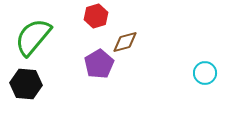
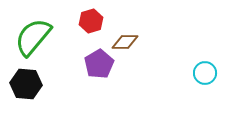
red hexagon: moved 5 px left, 5 px down
brown diamond: rotated 16 degrees clockwise
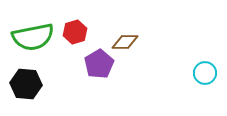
red hexagon: moved 16 px left, 11 px down
green semicircle: rotated 141 degrees counterclockwise
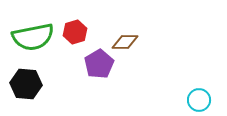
cyan circle: moved 6 px left, 27 px down
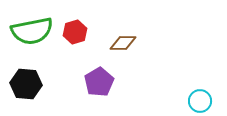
green semicircle: moved 1 px left, 6 px up
brown diamond: moved 2 px left, 1 px down
purple pentagon: moved 18 px down
cyan circle: moved 1 px right, 1 px down
